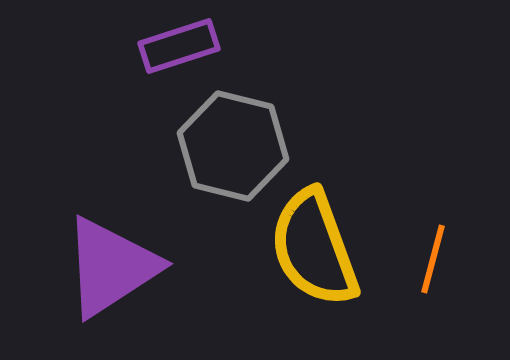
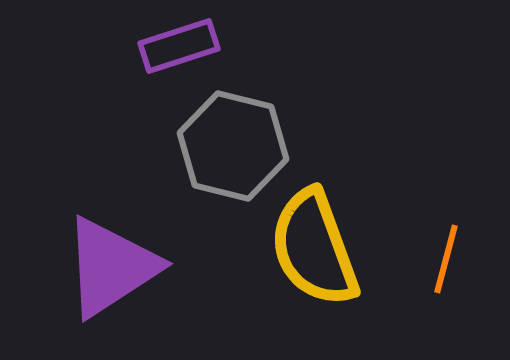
orange line: moved 13 px right
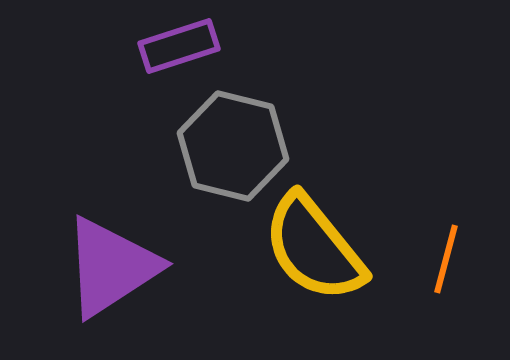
yellow semicircle: rotated 19 degrees counterclockwise
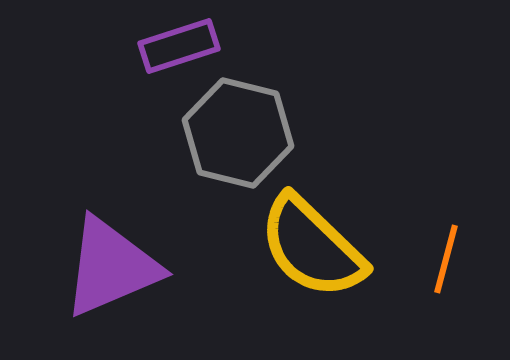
gray hexagon: moved 5 px right, 13 px up
yellow semicircle: moved 2 px left, 1 px up; rotated 7 degrees counterclockwise
purple triangle: rotated 10 degrees clockwise
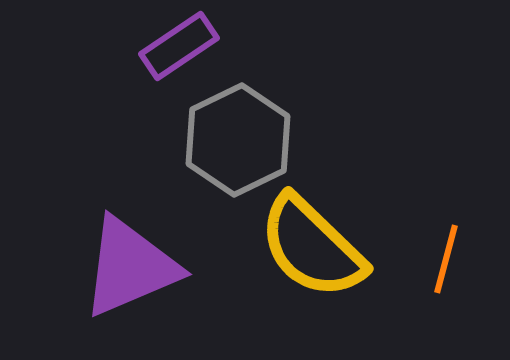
purple rectangle: rotated 16 degrees counterclockwise
gray hexagon: moved 7 px down; rotated 20 degrees clockwise
purple triangle: moved 19 px right
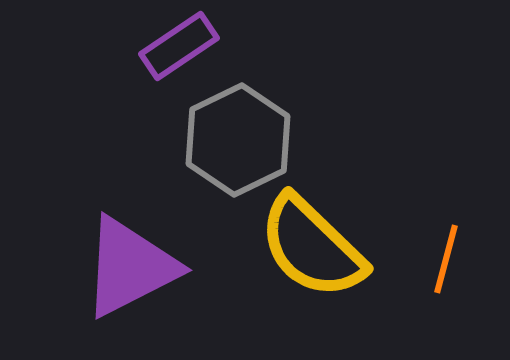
purple triangle: rotated 4 degrees counterclockwise
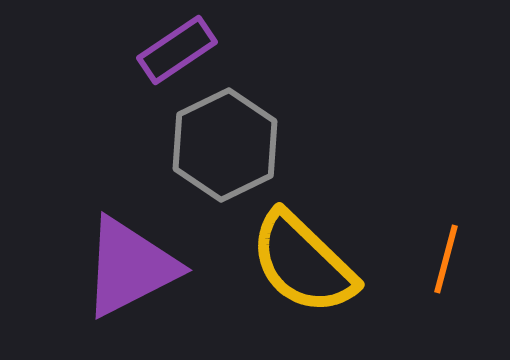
purple rectangle: moved 2 px left, 4 px down
gray hexagon: moved 13 px left, 5 px down
yellow semicircle: moved 9 px left, 16 px down
